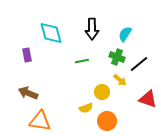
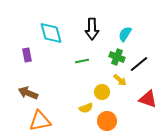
orange triangle: rotated 20 degrees counterclockwise
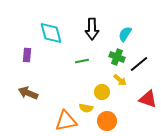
purple rectangle: rotated 16 degrees clockwise
yellow semicircle: rotated 32 degrees clockwise
orange triangle: moved 26 px right
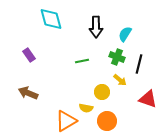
black arrow: moved 4 px right, 2 px up
cyan diamond: moved 14 px up
purple rectangle: moved 2 px right; rotated 40 degrees counterclockwise
black line: rotated 36 degrees counterclockwise
orange triangle: rotated 20 degrees counterclockwise
